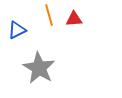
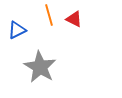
red triangle: rotated 30 degrees clockwise
gray star: moved 1 px right, 1 px up
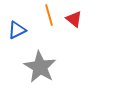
red triangle: rotated 12 degrees clockwise
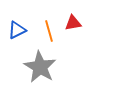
orange line: moved 16 px down
red triangle: moved 1 px left, 4 px down; rotated 48 degrees counterclockwise
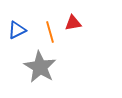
orange line: moved 1 px right, 1 px down
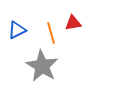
orange line: moved 1 px right, 1 px down
gray star: moved 2 px right, 1 px up
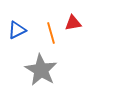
gray star: moved 1 px left, 4 px down
